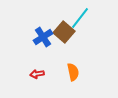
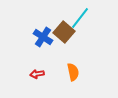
blue cross: rotated 24 degrees counterclockwise
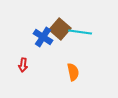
cyan line: moved 14 px down; rotated 60 degrees clockwise
brown square: moved 4 px left, 3 px up
red arrow: moved 14 px left, 9 px up; rotated 72 degrees counterclockwise
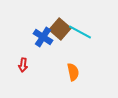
cyan line: rotated 20 degrees clockwise
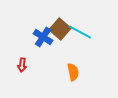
red arrow: moved 1 px left
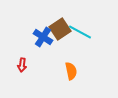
brown square: rotated 15 degrees clockwise
orange semicircle: moved 2 px left, 1 px up
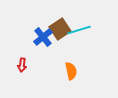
cyan line: moved 1 px left, 2 px up; rotated 45 degrees counterclockwise
blue cross: rotated 18 degrees clockwise
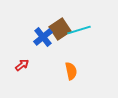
red arrow: rotated 136 degrees counterclockwise
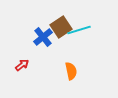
brown square: moved 1 px right, 2 px up
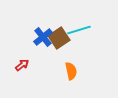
brown square: moved 2 px left, 11 px down
